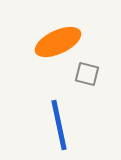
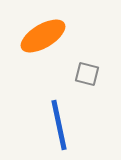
orange ellipse: moved 15 px left, 6 px up; rotated 6 degrees counterclockwise
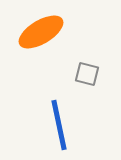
orange ellipse: moved 2 px left, 4 px up
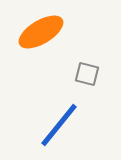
blue line: rotated 51 degrees clockwise
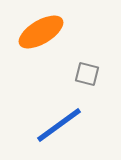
blue line: rotated 15 degrees clockwise
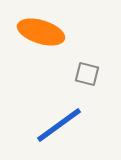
orange ellipse: rotated 48 degrees clockwise
